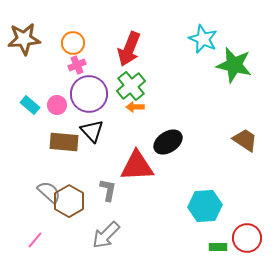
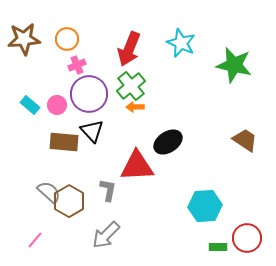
cyan star: moved 22 px left, 4 px down
orange circle: moved 6 px left, 4 px up
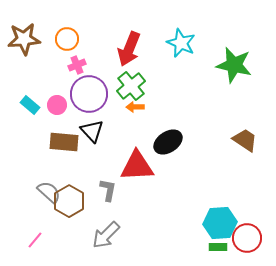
cyan hexagon: moved 15 px right, 17 px down
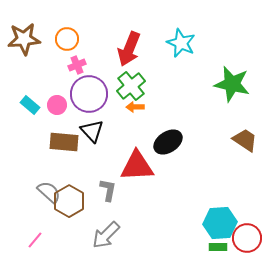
green star: moved 2 px left, 19 px down
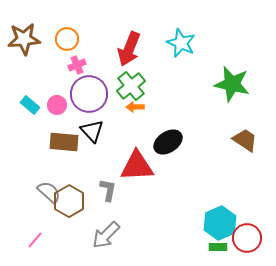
cyan hexagon: rotated 20 degrees counterclockwise
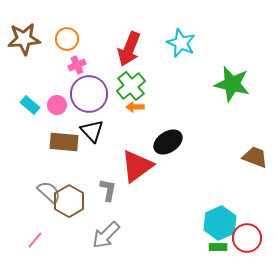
brown trapezoid: moved 10 px right, 17 px down; rotated 12 degrees counterclockwise
red triangle: rotated 33 degrees counterclockwise
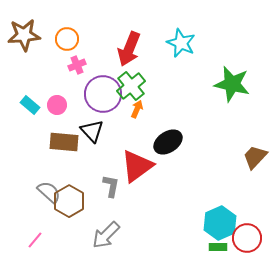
brown star: moved 4 px up
purple circle: moved 14 px right
orange arrow: moved 2 px right, 2 px down; rotated 114 degrees clockwise
brown trapezoid: rotated 68 degrees counterclockwise
gray L-shape: moved 3 px right, 4 px up
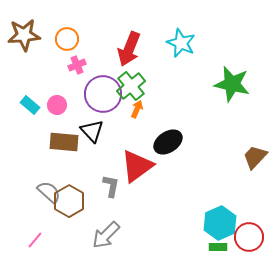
red circle: moved 2 px right, 1 px up
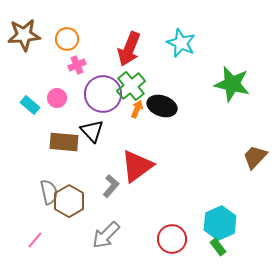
pink circle: moved 7 px up
black ellipse: moved 6 px left, 36 px up; rotated 52 degrees clockwise
gray L-shape: rotated 30 degrees clockwise
gray semicircle: rotated 35 degrees clockwise
red circle: moved 77 px left, 2 px down
green rectangle: rotated 54 degrees clockwise
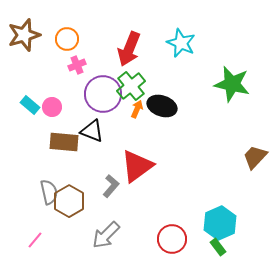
brown star: rotated 12 degrees counterclockwise
pink circle: moved 5 px left, 9 px down
black triangle: rotated 25 degrees counterclockwise
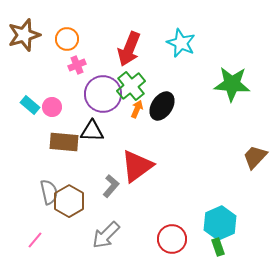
green star: rotated 9 degrees counterclockwise
black ellipse: rotated 76 degrees counterclockwise
black triangle: rotated 20 degrees counterclockwise
green rectangle: rotated 18 degrees clockwise
